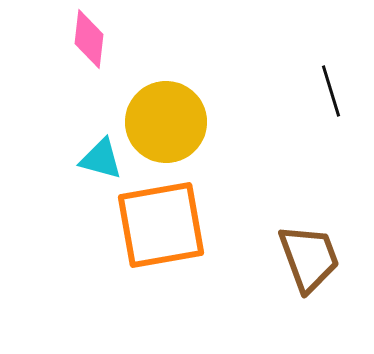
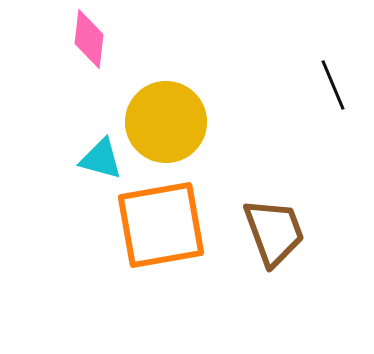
black line: moved 2 px right, 6 px up; rotated 6 degrees counterclockwise
brown trapezoid: moved 35 px left, 26 px up
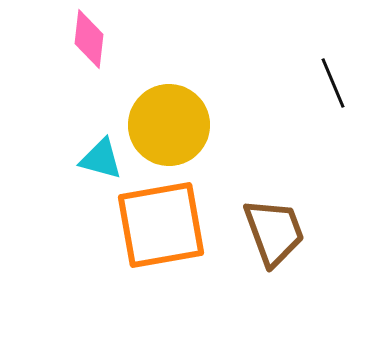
black line: moved 2 px up
yellow circle: moved 3 px right, 3 px down
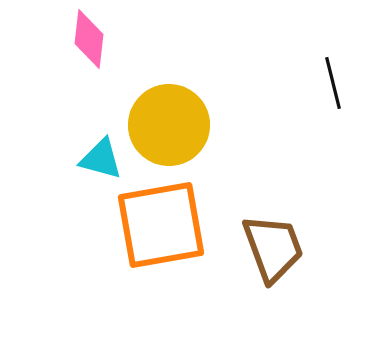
black line: rotated 9 degrees clockwise
brown trapezoid: moved 1 px left, 16 px down
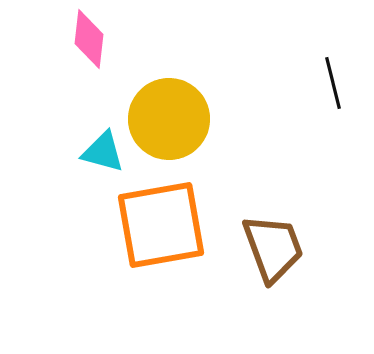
yellow circle: moved 6 px up
cyan triangle: moved 2 px right, 7 px up
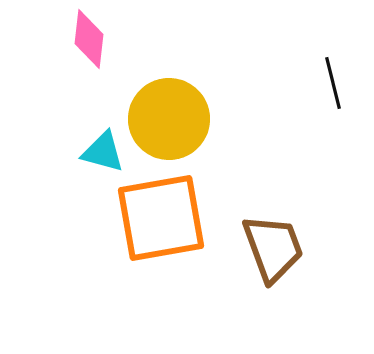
orange square: moved 7 px up
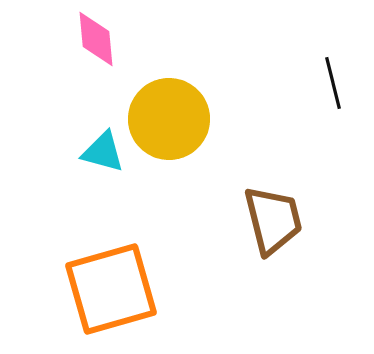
pink diamond: moved 7 px right; rotated 12 degrees counterclockwise
orange square: moved 50 px left, 71 px down; rotated 6 degrees counterclockwise
brown trapezoid: moved 28 px up; rotated 6 degrees clockwise
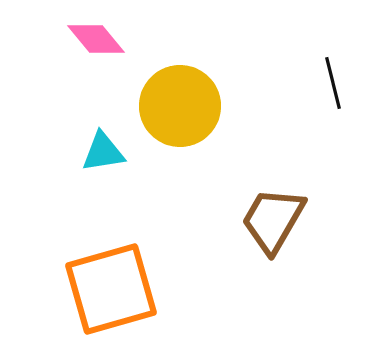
pink diamond: rotated 34 degrees counterclockwise
yellow circle: moved 11 px right, 13 px up
cyan triangle: rotated 24 degrees counterclockwise
brown trapezoid: rotated 136 degrees counterclockwise
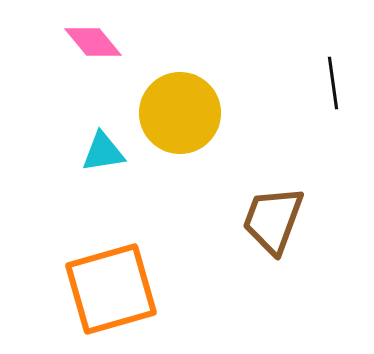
pink diamond: moved 3 px left, 3 px down
black line: rotated 6 degrees clockwise
yellow circle: moved 7 px down
brown trapezoid: rotated 10 degrees counterclockwise
